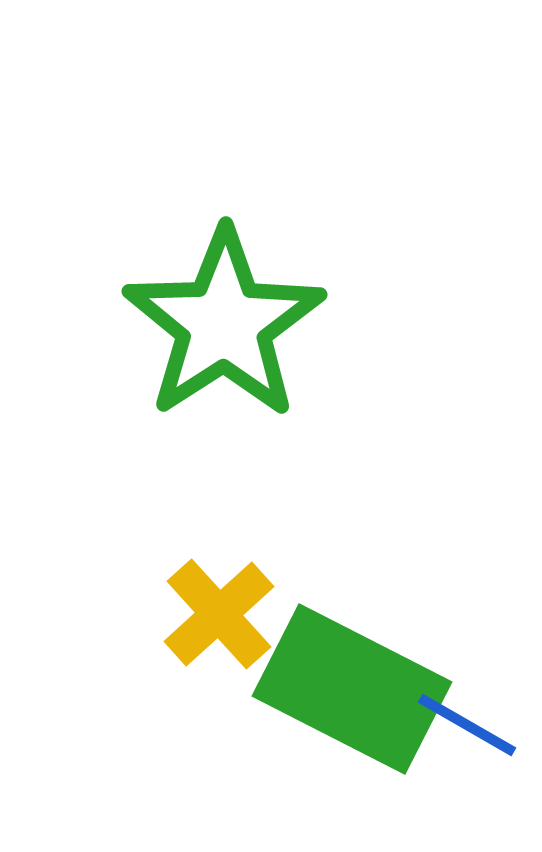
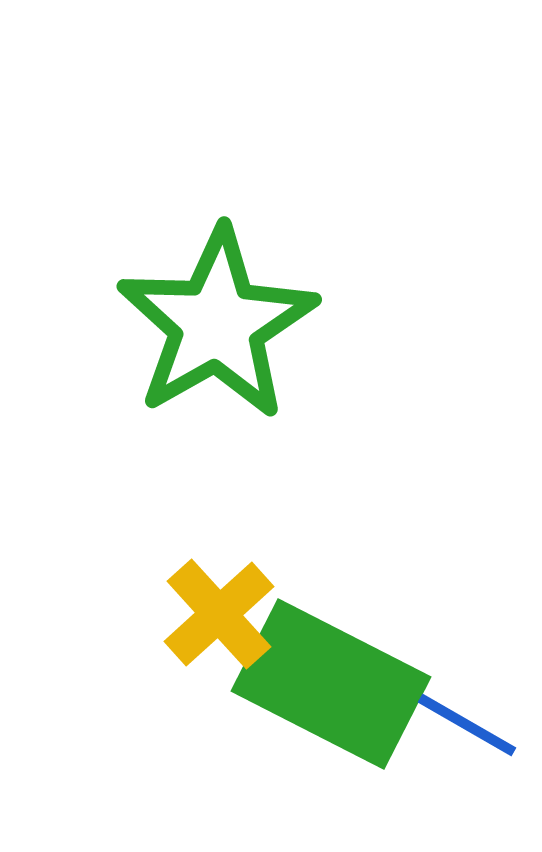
green star: moved 7 px left; rotated 3 degrees clockwise
green rectangle: moved 21 px left, 5 px up
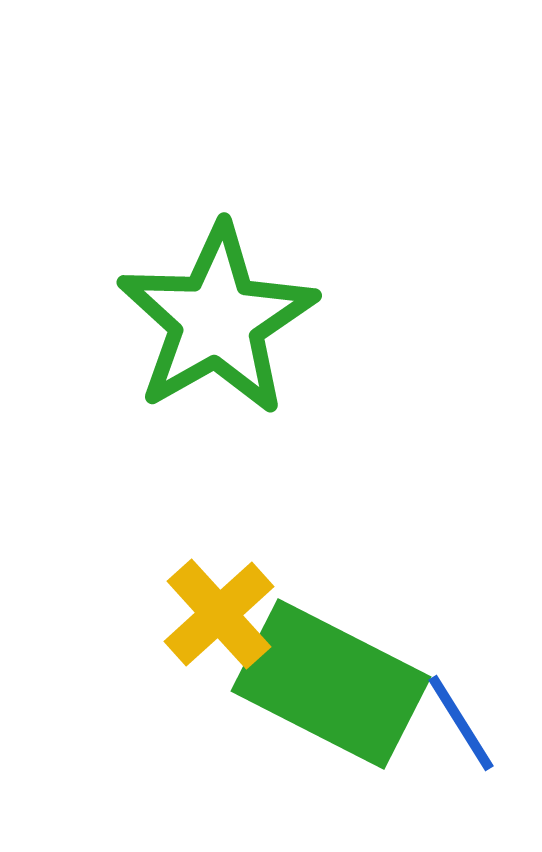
green star: moved 4 px up
blue line: moved 6 px left, 2 px up; rotated 28 degrees clockwise
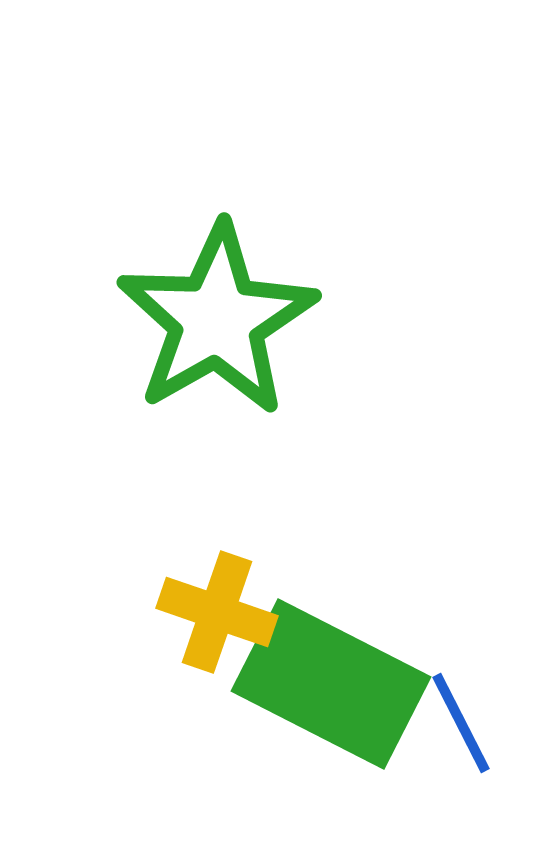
yellow cross: moved 2 px left, 2 px up; rotated 29 degrees counterclockwise
blue line: rotated 5 degrees clockwise
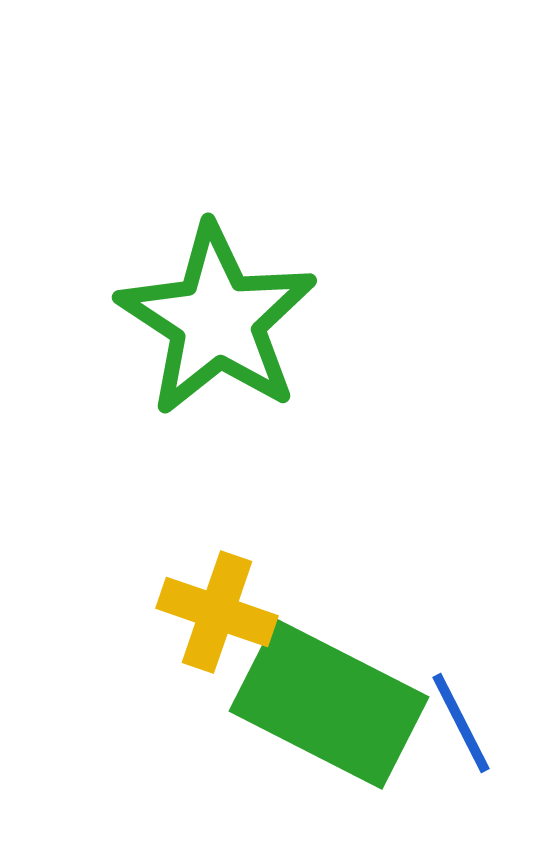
green star: rotated 9 degrees counterclockwise
green rectangle: moved 2 px left, 20 px down
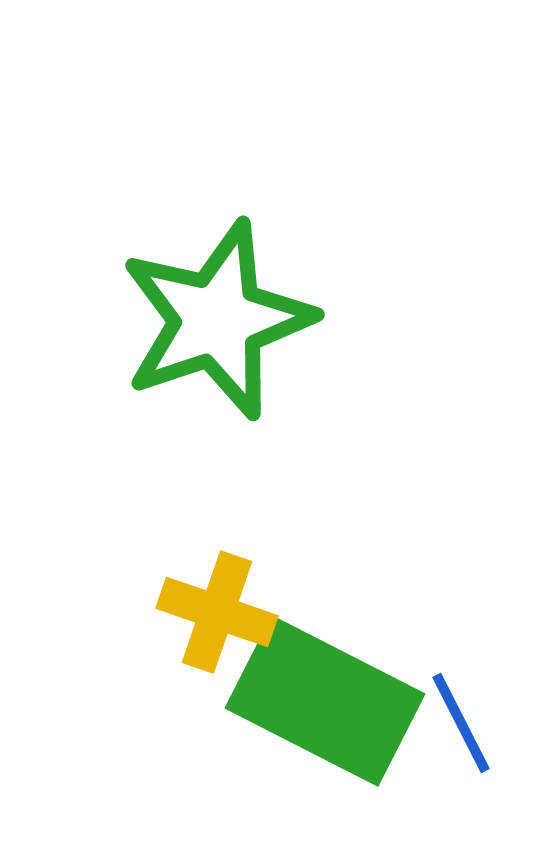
green star: rotated 20 degrees clockwise
green rectangle: moved 4 px left, 3 px up
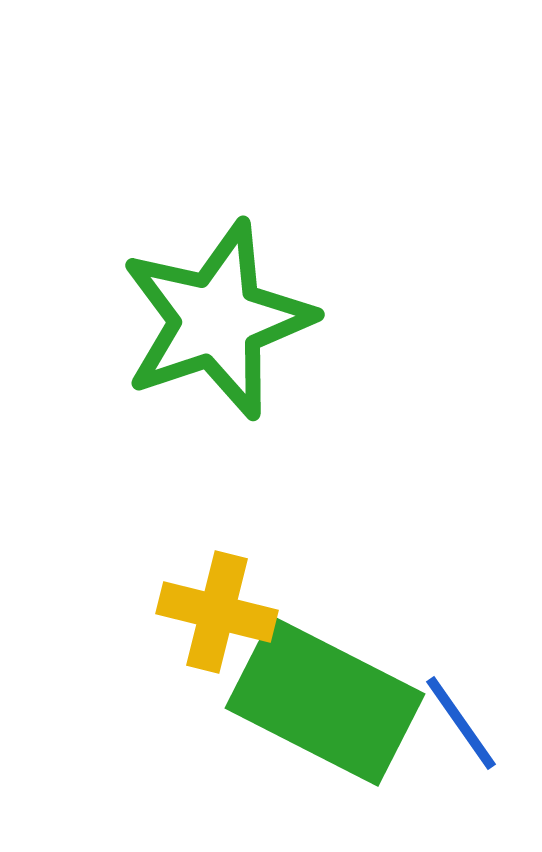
yellow cross: rotated 5 degrees counterclockwise
blue line: rotated 8 degrees counterclockwise
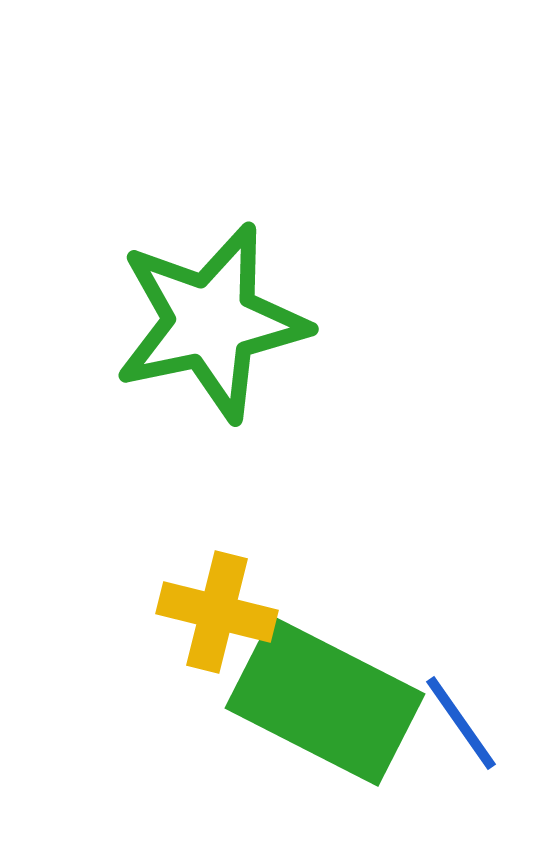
green star: moved 6 px left, 2 px down; rotated 7 degrees clockwise
